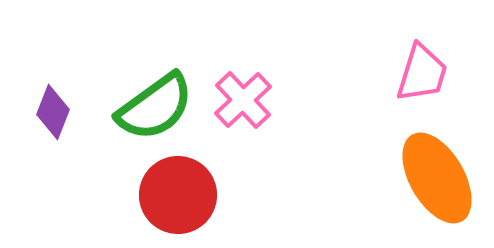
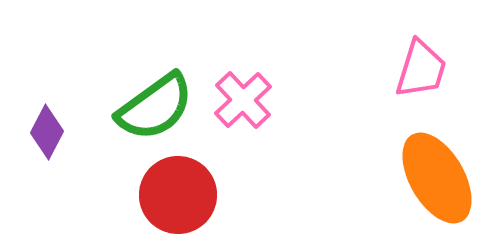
pink trapezoid: moved 1 px left, 4 px up
purple diamond: moved 6 px left, 20 px down; rotated 6 degrees clockwise
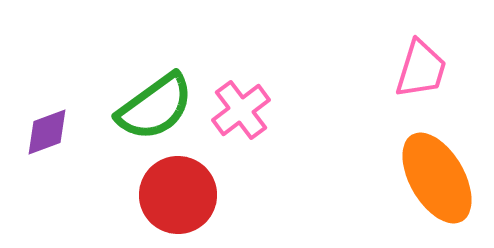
pink cross: moved 2 px left, 10 px down; rotated 6 degrees clockwise
purple diamond: rotated 42 degrees clockwise
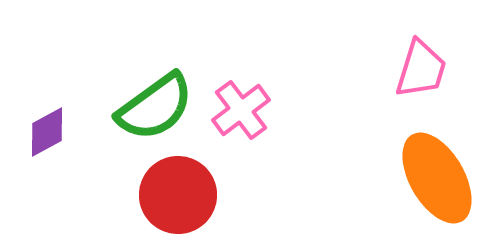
purple diamond: rotated 8 degrees counterclockwise
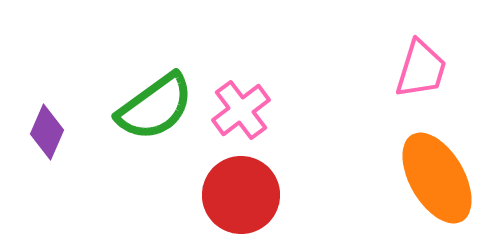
purple diamond: rotated 38 degrees counterclockwise
red circle: moved 63 px right
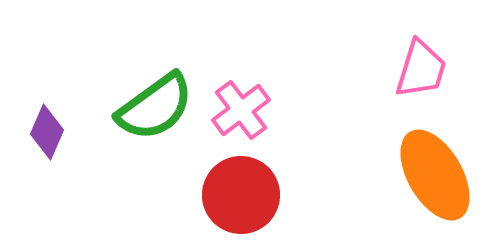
orange ellipse: moved 2 px left, 3 px up
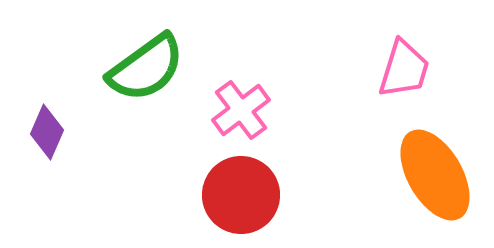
pink trapezoid: moved 17 px left
green semicircle: moved 9 px left, 39 px up
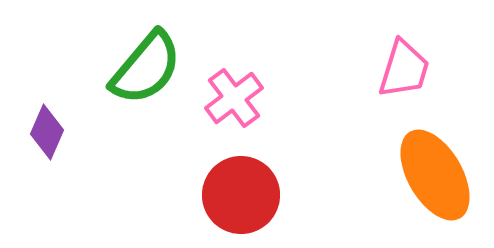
green semicircle: rotated 14 degrees counterclockwise
pink cross: moved 7 px left, 12 px up
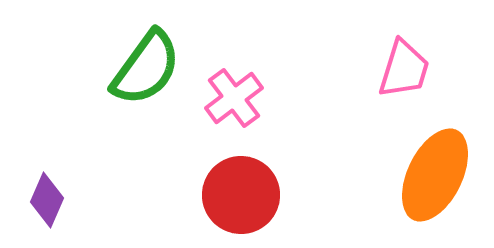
green semicircle: rotated 4 degrees counterclockwise
purple diamond: moved 68 px down
orange ellipse: rotated 56 degrees clockwise
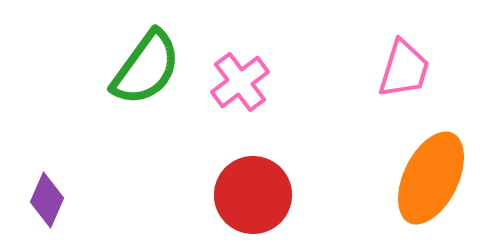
pink cross: moved 6 px right, 16 px up
orange ellipse: moved 4 px left, 3 px down
red circle: moved 12 px right
